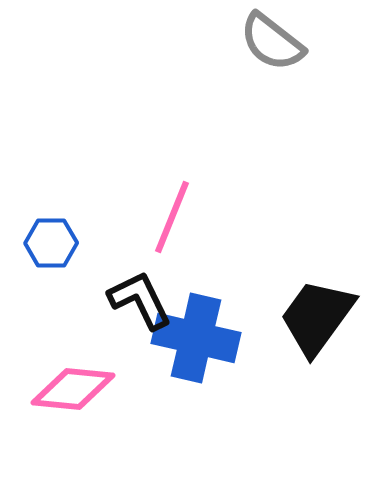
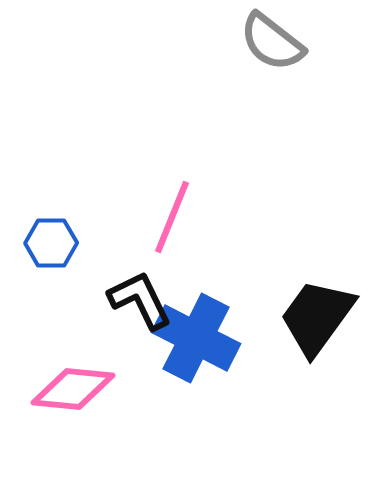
blue cross: rotated 14 degrees clockwise
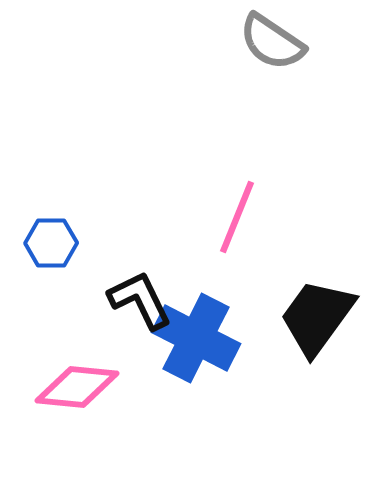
gray semicircle: rotated 4 degrees counterclockwise
pink line: moved 65 px right
pink diamond: moved 4 px right, 2 px up
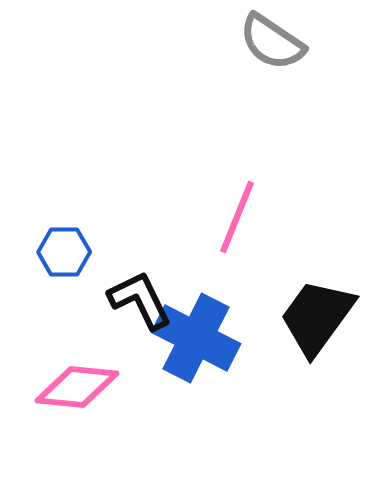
blue hexagon: moved 13 px right, 9 px down
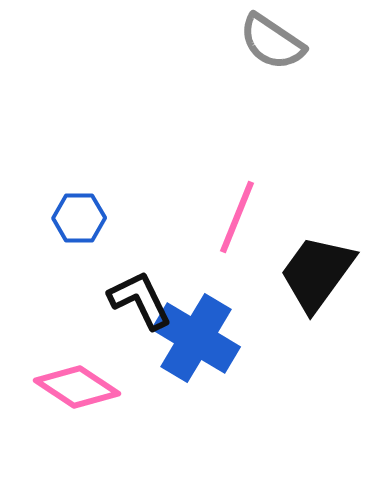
blue hexagon: moved 15 px right, 34 px up
black trapezoid: moved 44 px up
blue cross: rotated 4 degrees clockwise
pink diamond: rotated 28 degrees clockwise
